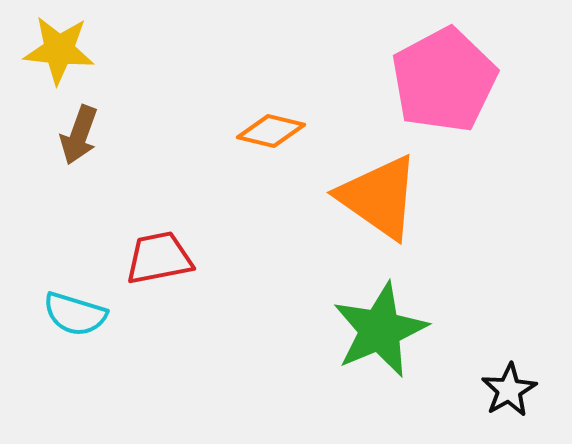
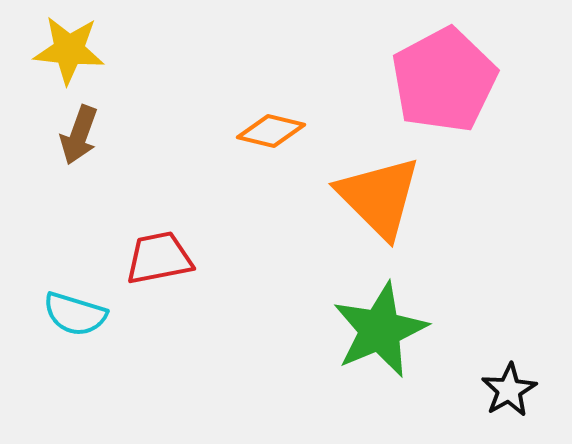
yellow star: moved 10 px right
orange triangle: rotated 10 degrees clockwise
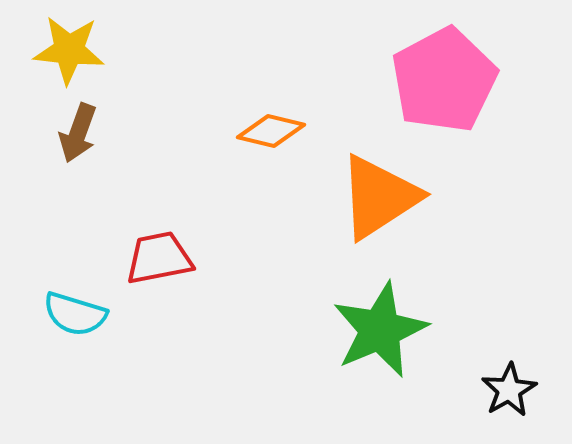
brown arrow: moved 1 px left, 2 px up
orange triangle: rotated 42 degrees clockwise
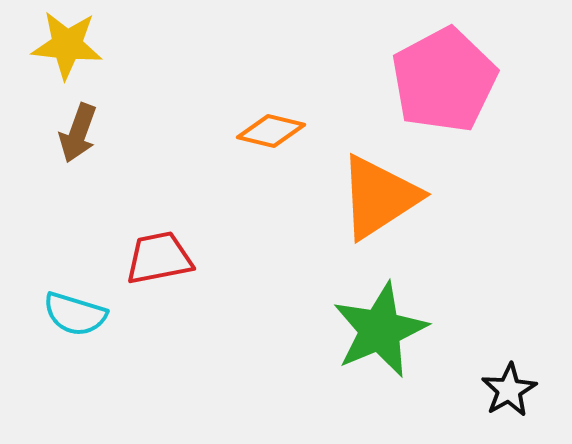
yellow star: moved 2 px left, 5 px up
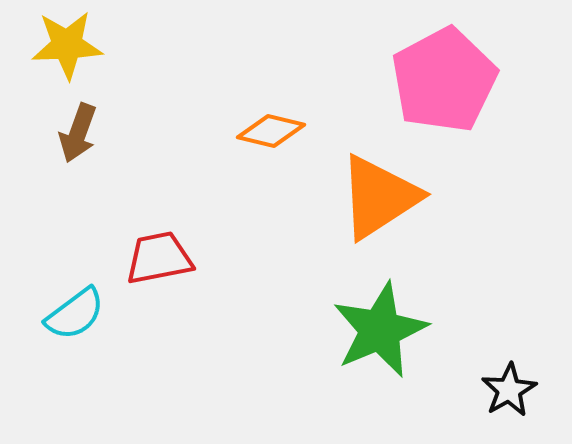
yellow star: rotated 8 degrees counterclockwise
cyan semicircle: rotated 54 degrees counterclockwise
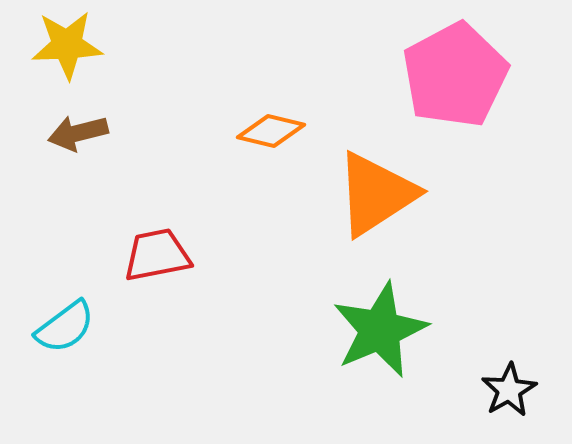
pink pentagon: moved 11 px right, 5 px up
brown arrow: rotated 56 degrees clockwise
orange triangle: moved 3 px left, 3 px up
red trapezoid: moved 2 px left, 3 px up
cyan semicircle: moved 10 px left, 13 px down
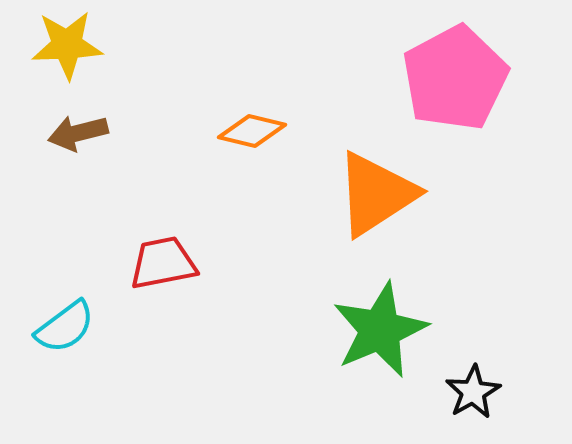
pink pentagon: moved 3 px down
orange diamond: moved 19 px left
red trapezoid: moved 6 px right, 8 px down
black star: moved 36 px left, 2 px down
